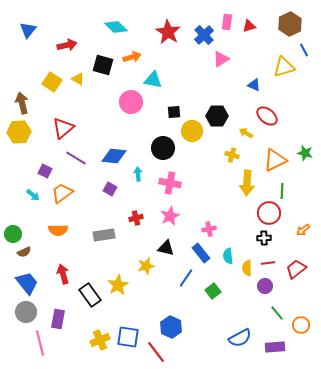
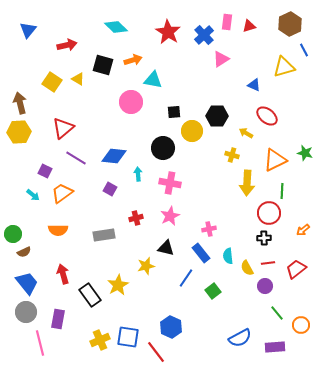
orange arrow at (132, 57): moved 1 px right, 3 px down
brown arrow at (22, 103): moved 2 px left
yellow semicircle at (247, 268): rotated 28 degrees counterclockwise
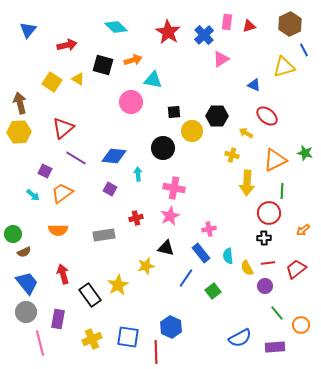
pink cross at (170, 183): moved 4 px right, 5 px down
yellow cross at (100, 340): moved 8 px left, 1 px up
red line at (156, 352): rotated 35 degrees clockwise
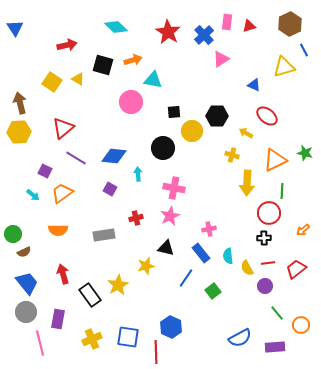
blue triangle at (28, 30): moved 13 px left, 2 px up; rotated 12 degrees counterclockwise
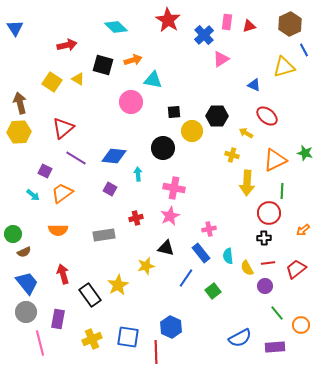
red star at (168, 32): moved 12 px up
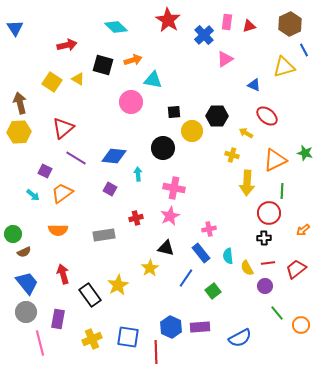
pink triangle at (221, 59): moved 4 px right
yellow star at (146, 266): moved 4 px right, 2 px down; rotated 18 degrees counterclockwise
purple rectangle at (275, 347): moved 75 px left, 20 px up
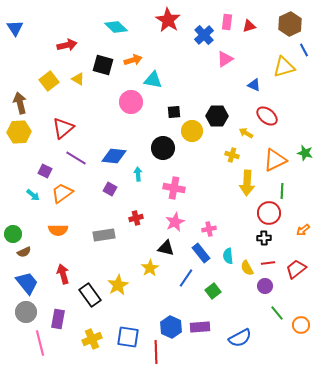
yellow square at (52, 82): moved 3 px left, 1 px up; rotated 18 degrees clockwise
pink star at (170, 216): moved 5 px right, 6 px down
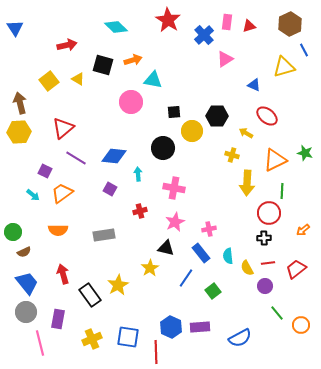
red cross at (136, 218): moved 4 px right, 7 px up
green circle at (13, 234): moved 2 px up
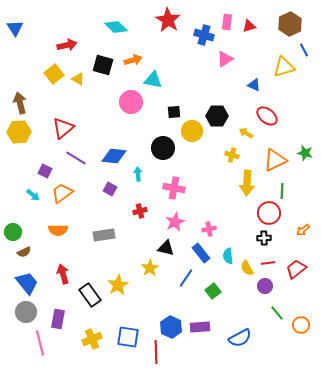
blue cross at (204, 35): rotated 30 degrees counterclockwise
yellow square at (49, 81): moved 5 px right, 7 px up
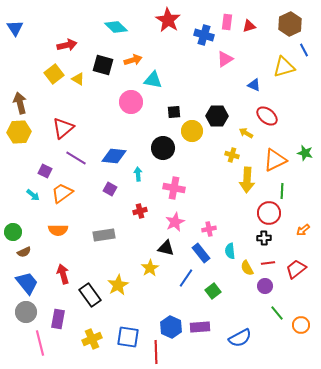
yellow arrow at (247, 183): moved 3 px up
cyan semicircle at (228, 256): moved 2 px right, 5 px up
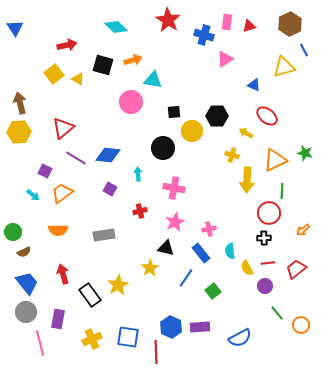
blue diamond at (114, 156): moved 6 px left, 1 px up
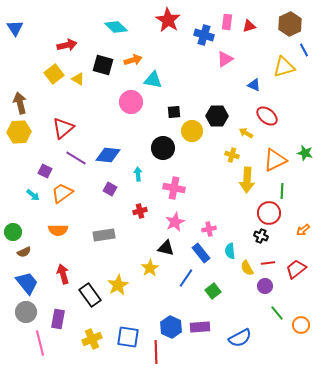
black cross at (264, 238): moved 3 px left, 2 px up; rotated 24 degrees clockwise
